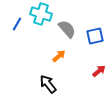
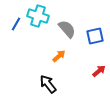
cyan cross: moved 3 px left, 2 px down
blue line: moved 1 px left
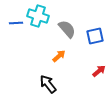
blue line: moved 1 px up; rotated 56 degrees clockwise
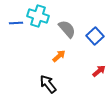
blue square: rotated 30 degrees counterclockwise
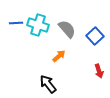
cyan cross: moved 9 px down
red arrow: rotated 112 degrees clockwise
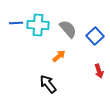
cyan cross: rotated 15 degrees counterclockwise
gray semicircle: moved 1 px right
